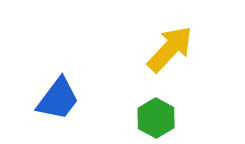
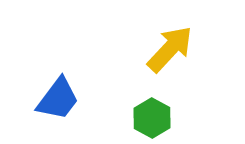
green hexagon: moved 4 px left
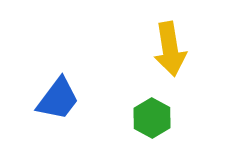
yellow arrow: rotated 128 degrees clockwise
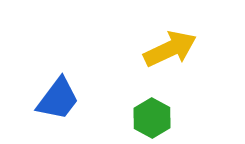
yellow arrow: rotated 106 degrees counterclockwise
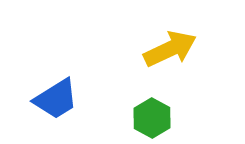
blue trapezoid: moved 2 px left; rotated 21 degrees clockwise
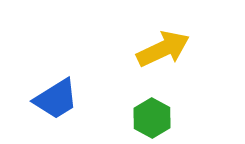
yellow arrow: moved 7 px left
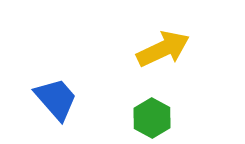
blue trapezoid: rotated 99 degrees counterclockwise
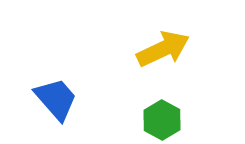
green hexagon: moved 10 px right, 2 px down
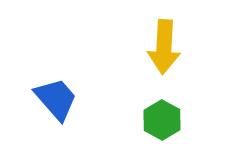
yellow arrow: moved 1 px right, 2 px up; rotated 118 degrees clockwise
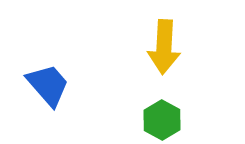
blue trapezoid: moved 8 px left, 14 px up
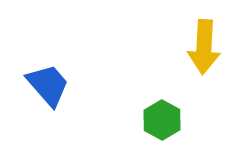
yellow arrow: moved 40 px right
